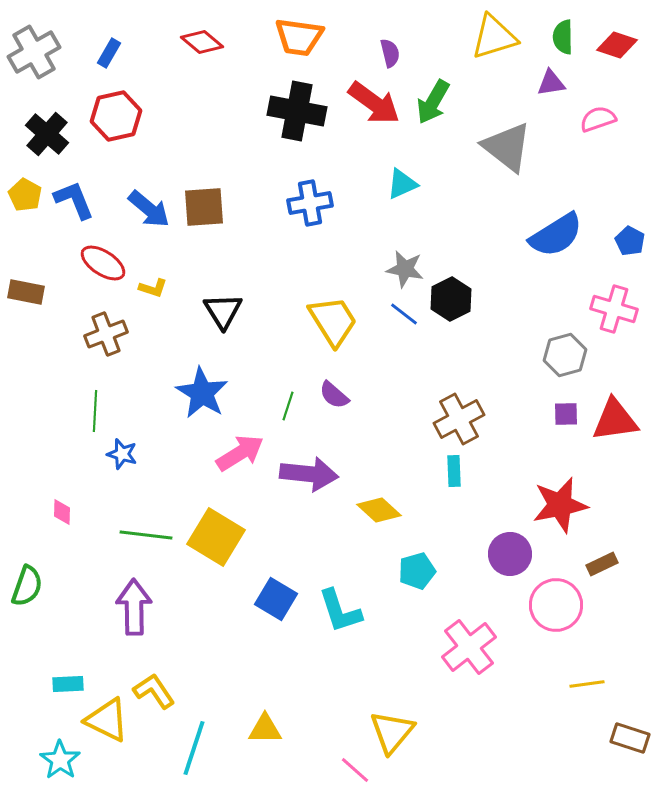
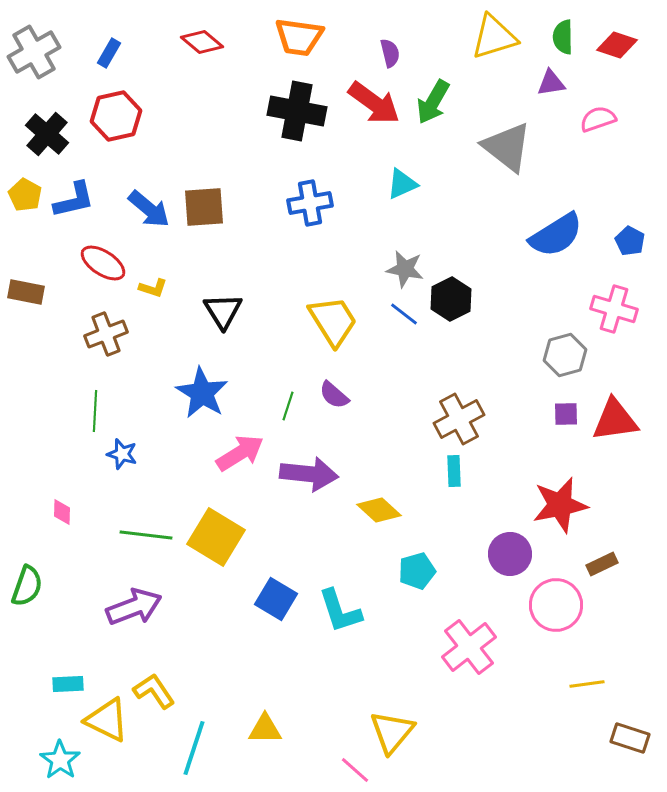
blue L-shape at (74, 200): rotated 99 degrees clockwise
purple arrow at (134, 607): rotated 70 degrees clockwise
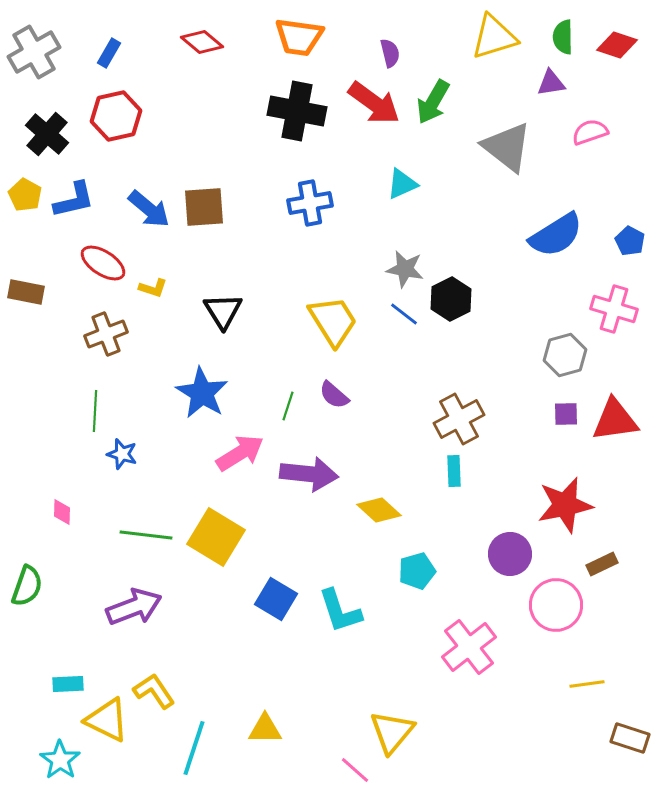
pink semicircle at (598, 119): moved 8 px left, 13 px down
red star at (560, 505): moved 5 px right
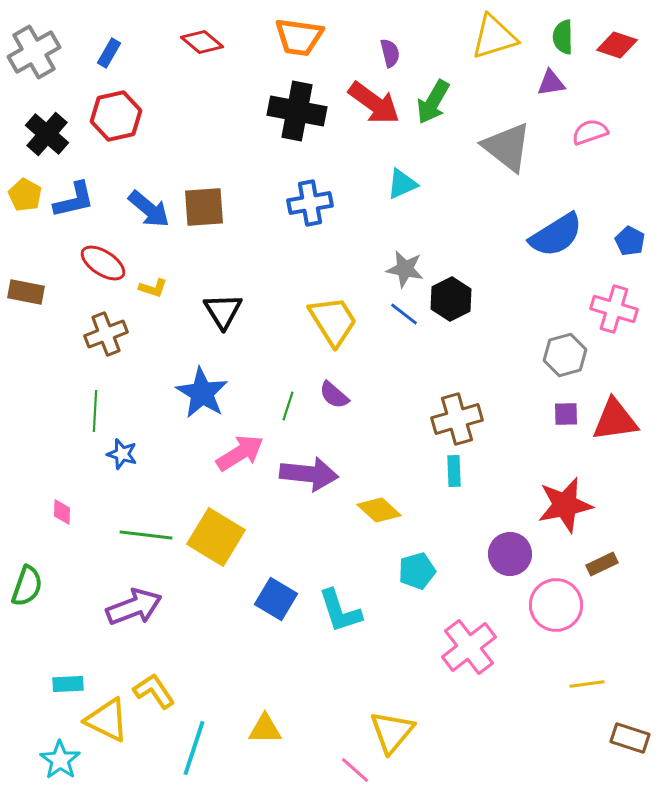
brown cross at (459, 419): moved 2 px left; rotated 12 degrees clockwise
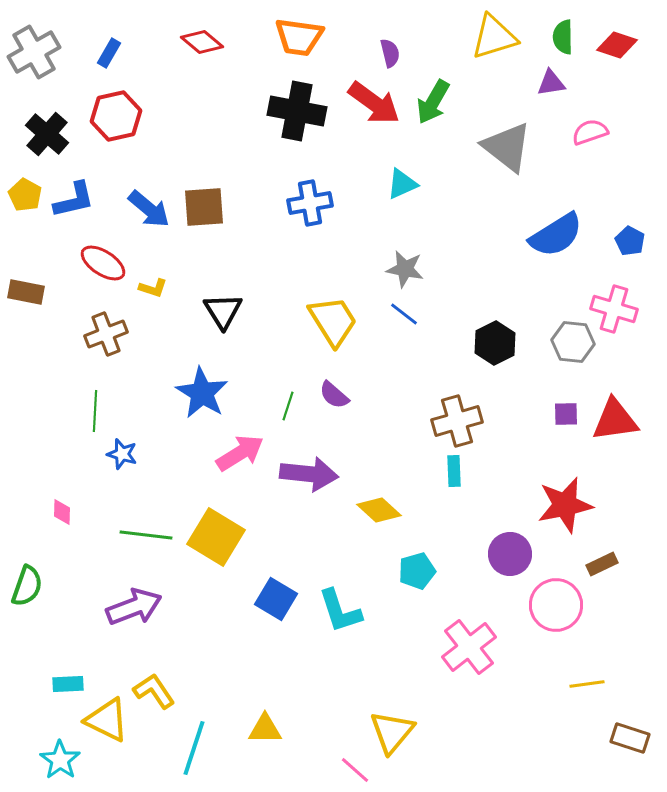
black hexagon at (451, 299): moved 44 px right, 44 px down
gray hexagon at (565, 355): moved 8 px right, 13 px up; rotated 21 degrees clockwise
brown cross at (457, 419): moved 2 px down
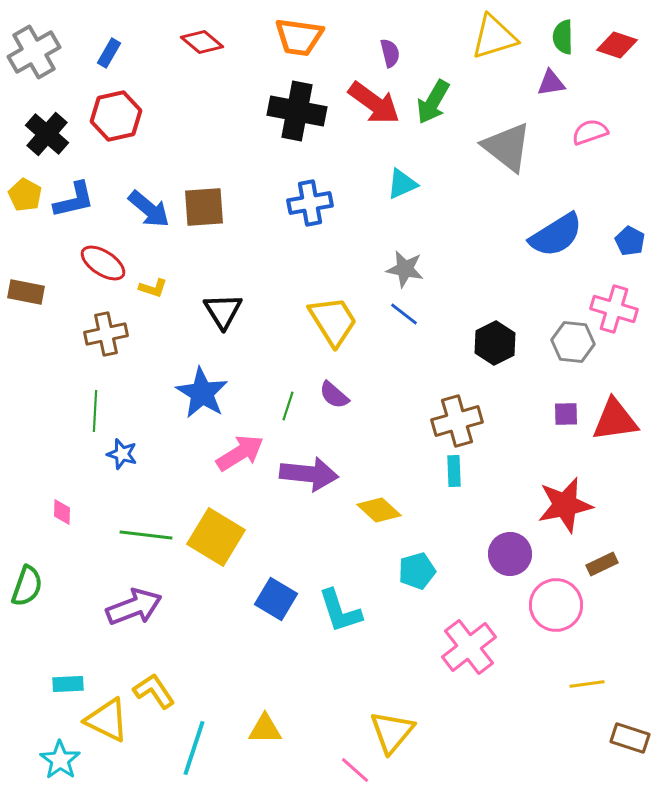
brown cross at (106, 334): rotated 9 degrees clockwise
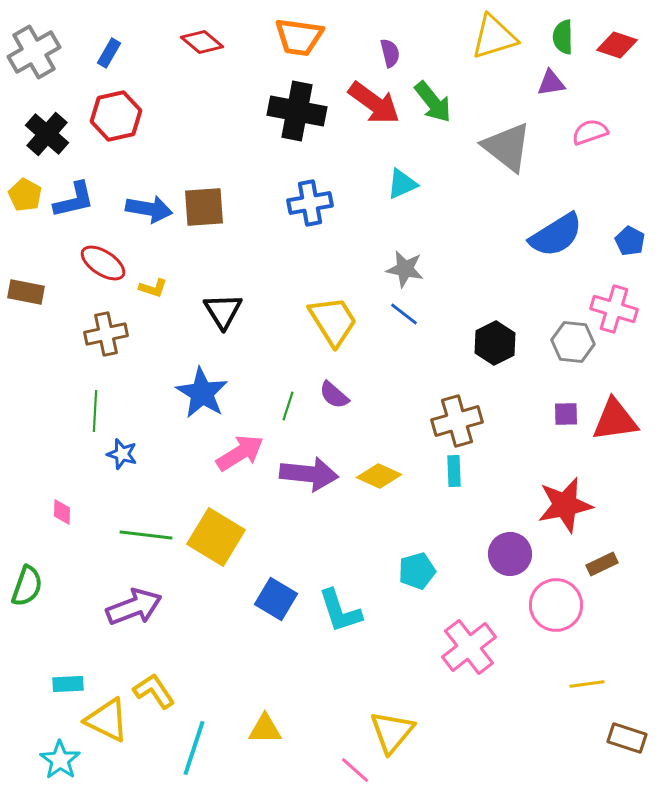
green arrow at (433, 102): rotated 69 degrees counterclockwise
blue arrow at (149, 209): rotated 30 degrees counterclockwise
yellow diamond at (379, 510): moved 34 px up; rotated 18 degrees counterclockwise
brown rectangle at (630, 738): moved 3 px left
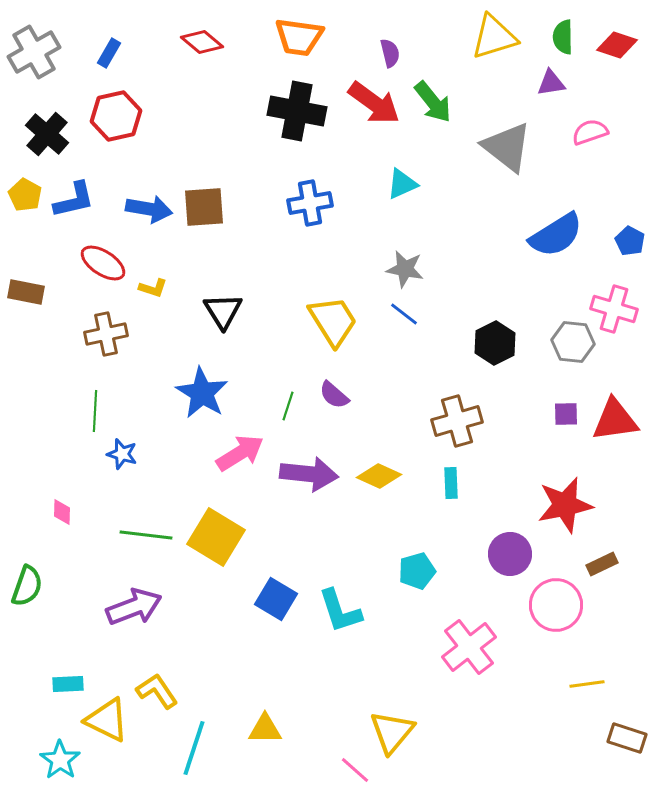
cyan rectangle at (454, 471): moved 3 px left, 12 px down
yellow L-shape at (154, 691): moved 3 px right
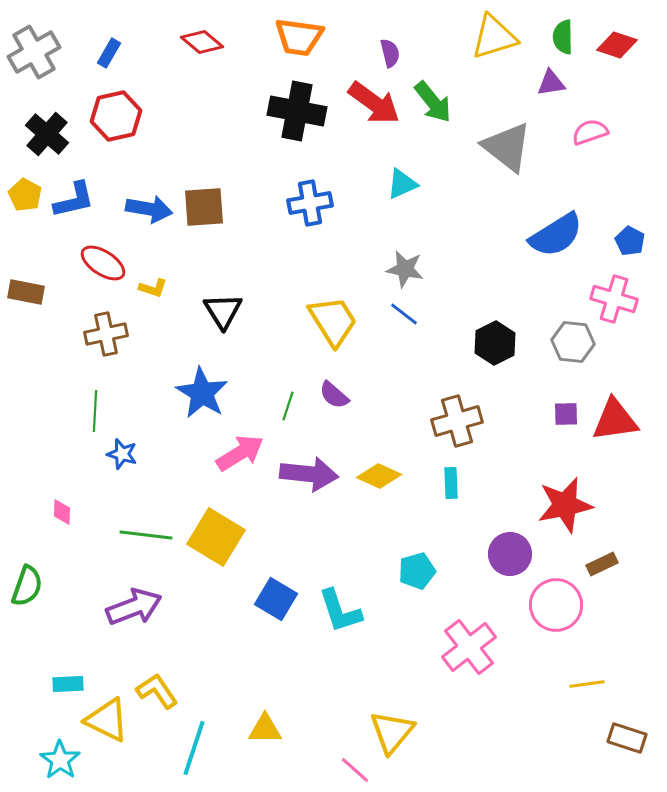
pink cross at (614, 309): moved 10 px up
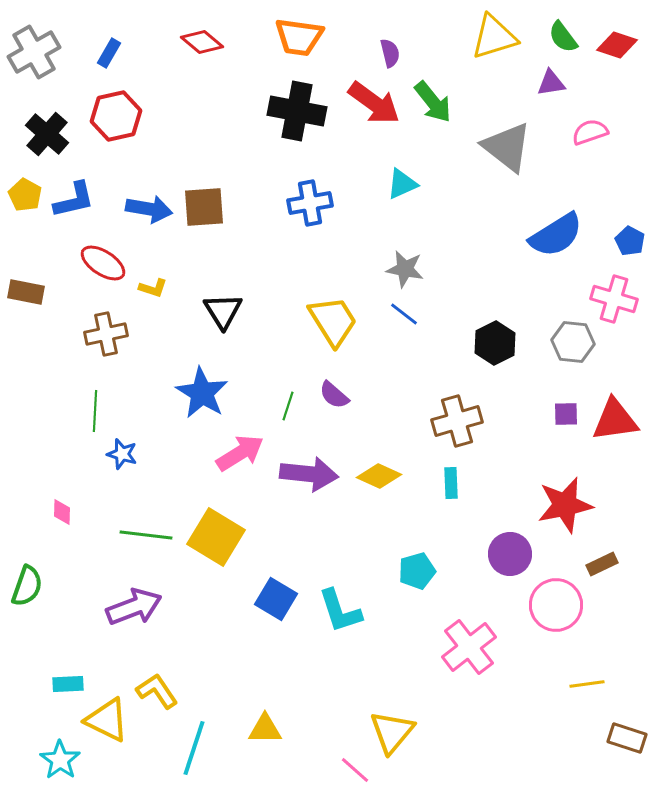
green semicircle at (563, 37): rotated 36 degrees counterclockwise
